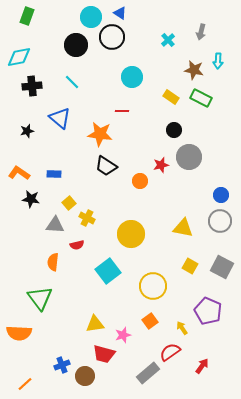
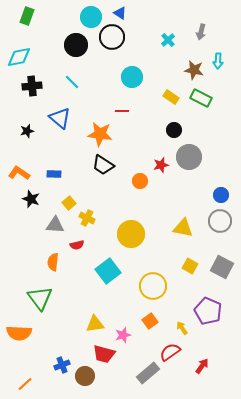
black trapezoid at (106, 166): moved 3 px left, 1 px up
black star at (31, 199): rotated 12 degrees clockwise
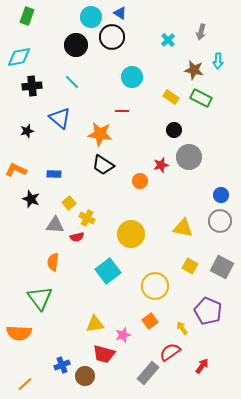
orange L-shape at (19, 173): moved 3 px left, 3 px up; rotated 10 degrees counterclockwise
red semicircle at (77, 245): moved 8 px up
yellow circle at (153, 286): moved 2 px right
gray rectangle at (148, 373): rotated 10 degrees counterclockwise
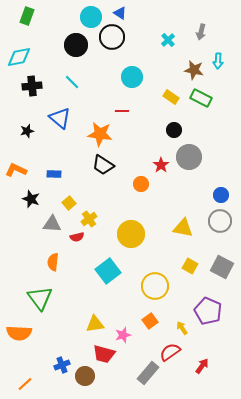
red star at (161, 165): rotated 21 degrees counterclockwise
orange circle at (140, 181): moved 1 px right, 3 px down
yellow cross at (87, 218): moved 2 px right, 1 px down; rotated 28 degrees clockwise
gray triangle at (55, 225): moved 3 px left, 1 px up
